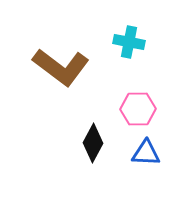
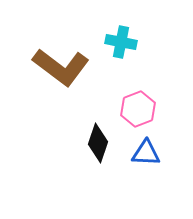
cyan cross: moved 8 px left
pink hexagon: rotated 20 degrees counterclockwise
black diamond: moved 5 px right; rotated 9 degrees counterclockwise
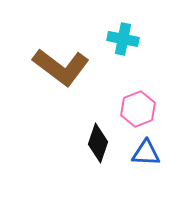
cyan cross: moved 2 px right, 3 px up
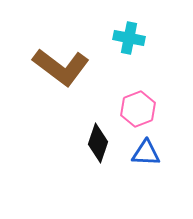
cyan cross: moved 6 px right, 1 px up
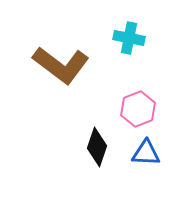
brown L-shape: moved 2 px up
black diamond: moved 1 px left, 4 px down
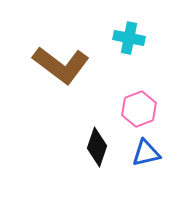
pink hexagon: moved 1 px right
blue triangle: rotated 16 degrees counterclockwise
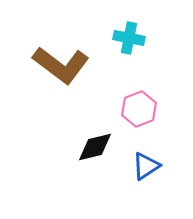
black diamond: moved 2 px left; rotated 57 degrees clockwise
blue triangle: moved 13 px down; rotated 20 degrees counterclockwise
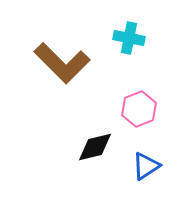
brown L-shape: moved 1 px right, 2 px up; rotated 8 degrees clockwise
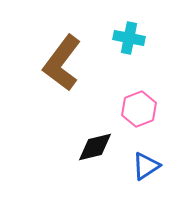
brown L-shape: rotated 82 degrees clockwise
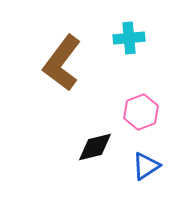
cyan cross: rotated 16 degrees counterclockwise
pink hexagon: moved 2 px right, 3 px down
